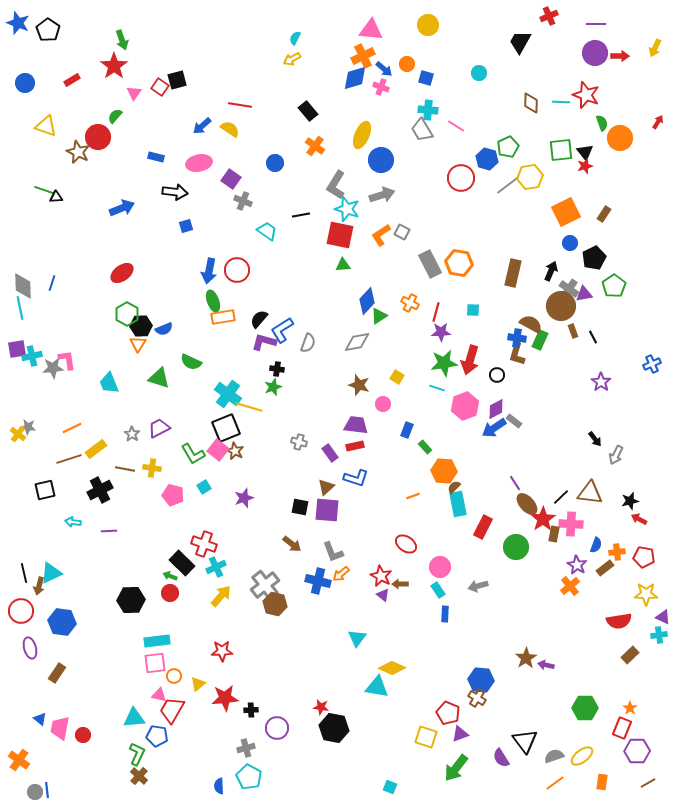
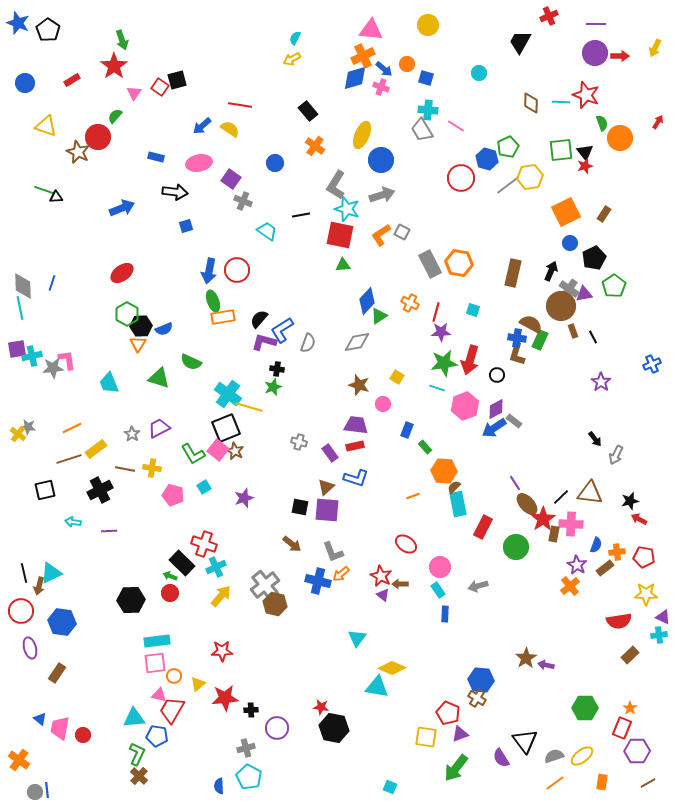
cyan square at (473, 310): rotated 16 degrees clockwise
yellow square at (426, 737): rotated 10 degrees counterclockwise
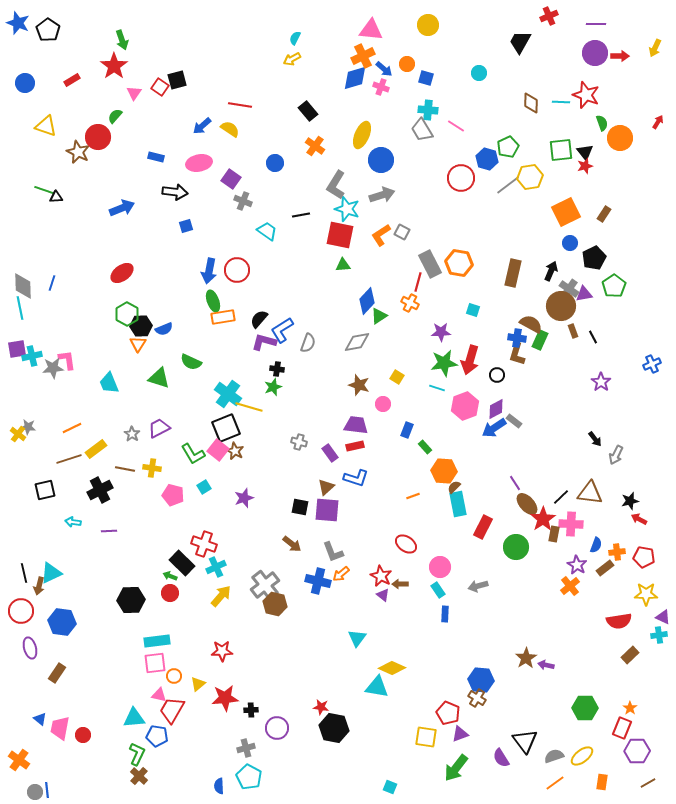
red line at (436, 312): moved 18 px left, 30 px up
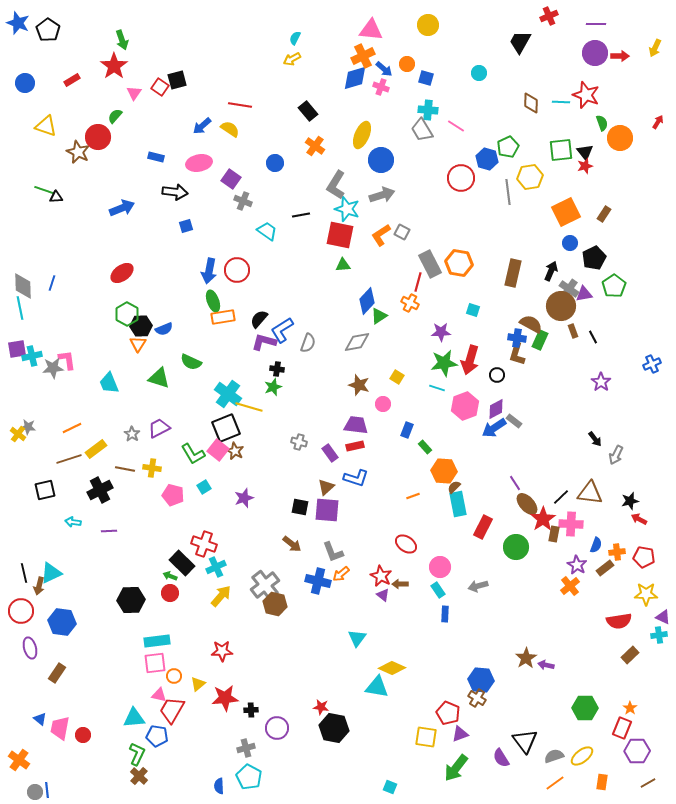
gray line at (508, 185): moved 7 px down; rotated 60 degrees counterclockwise
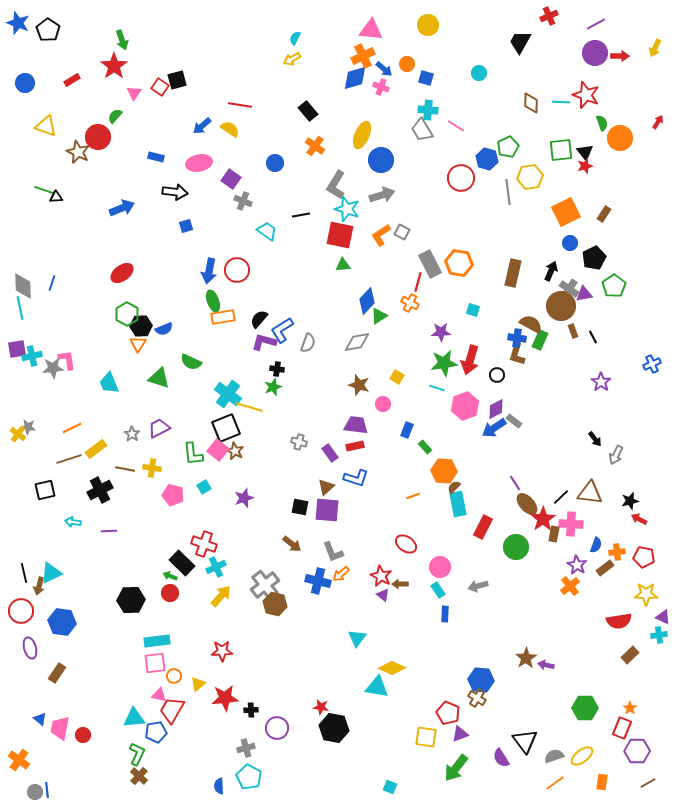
purple line at (596, 24): rotated 30 degrees counterclockwise
green L-shape at (193, 454): rotated 25 degrees clockwise
blue pentagon at (157, 736): moved 1 px left, 4 px up; rotated 20 degrees counterclockwise
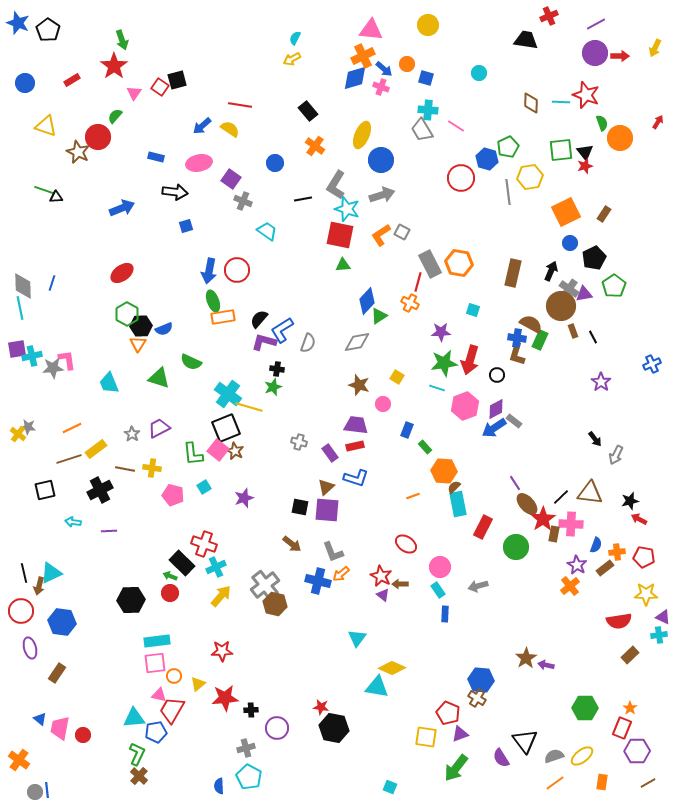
black trapezoid at (520, 42): moved 6 px right, 2 px up; rotated 70 degrees clockwise
black line at (301, 215): moved 2 px right, 16 px up
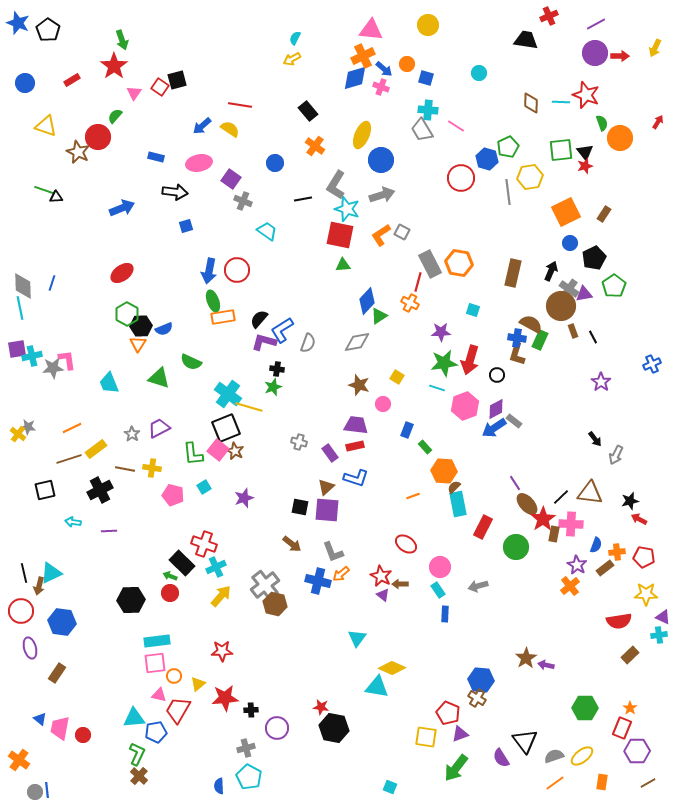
red trapezoid at (172, 710): moved 6 px right
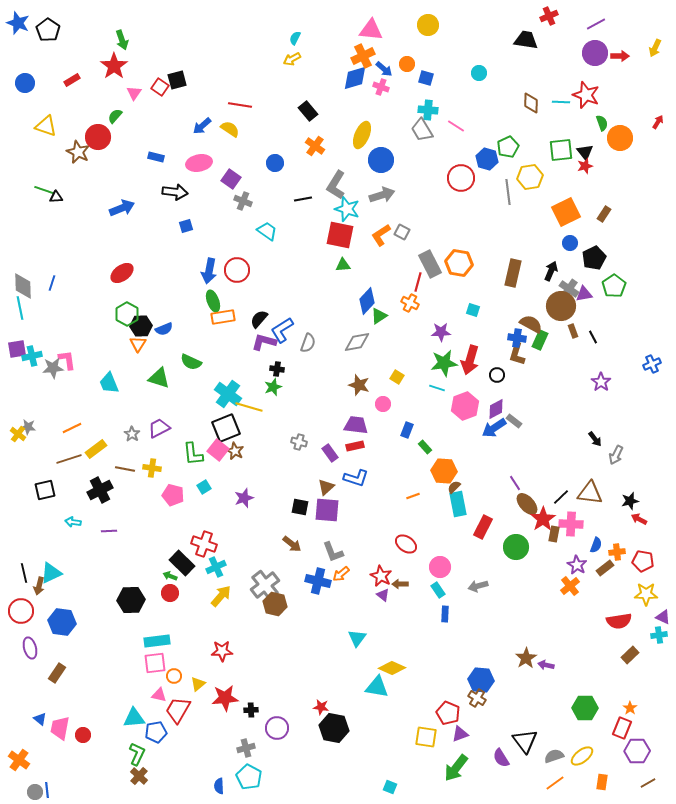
red pentagon at (644, 557): moved 1 px left, 4 px down
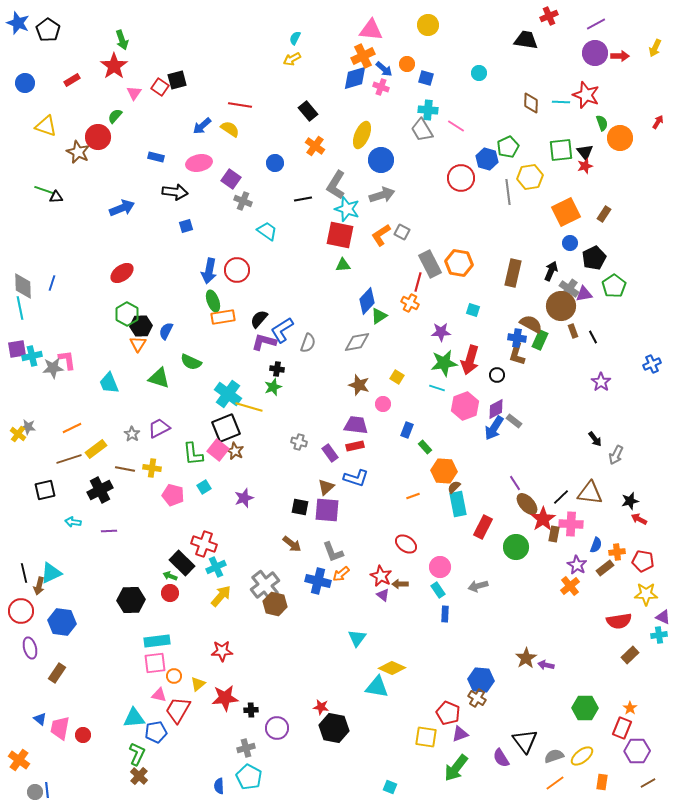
blue semicircle at (164, 329): moved 2 px right, 2 px down; rotated 138 degrees clockwise
blue arrow at (494, 428): rotated 25 degrees counterclockwise
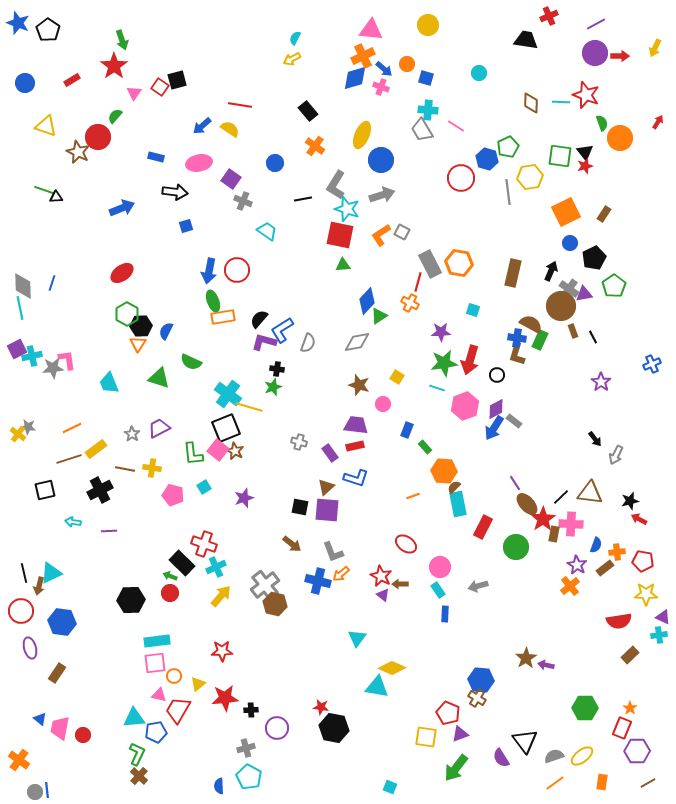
green square at (561, 150): moved 1 px left, 6 px down; rotated 15 degrees clockwise
purple square at (17, 349): rotated 18 degrees counterclockwise
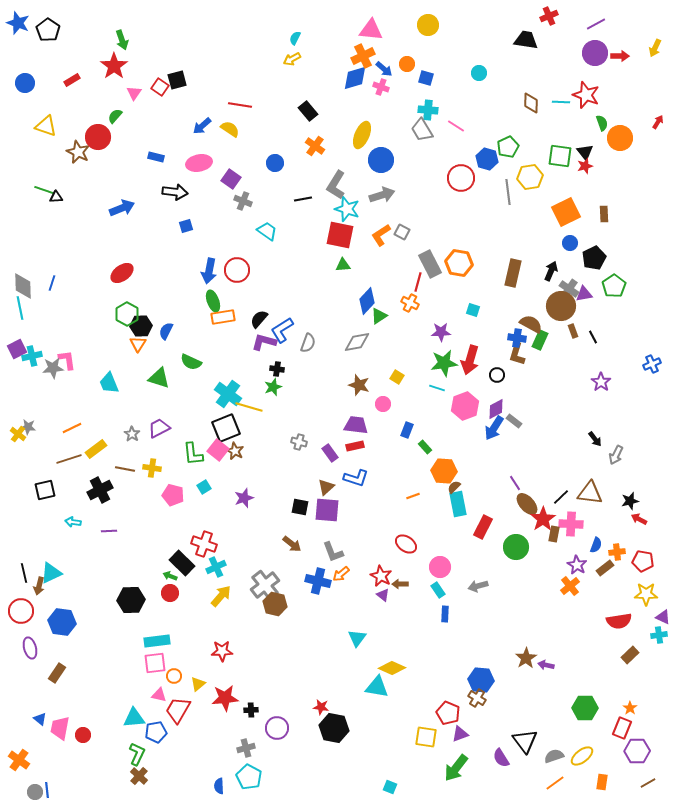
brown rectangle at (604, 214): rotated 35 degrees counterclockwise
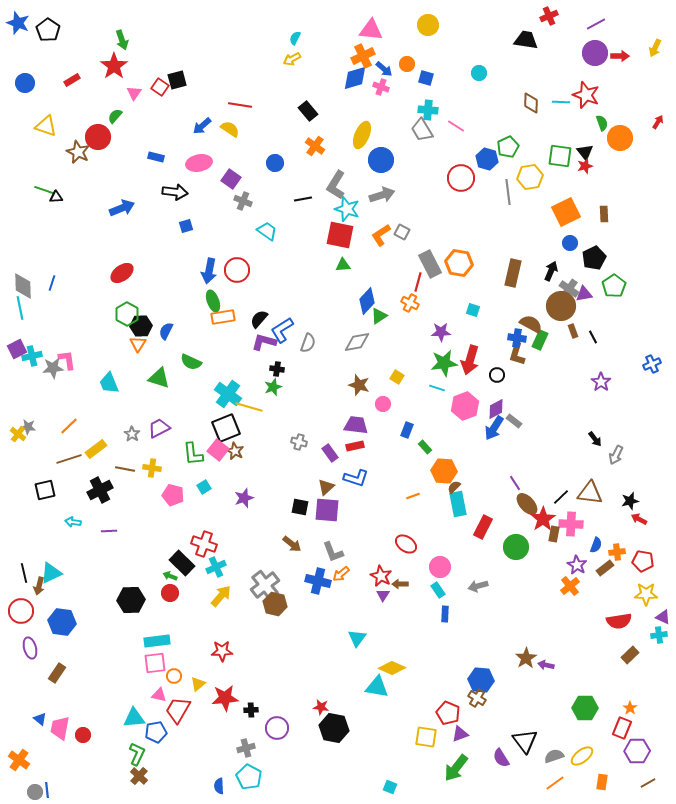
orange line at (72, 428): moved 3 px left, 2 px up; rotated 18 degrees counterclockwise
purple triangle at (383, 595): rotated 24 degrees clockwise
